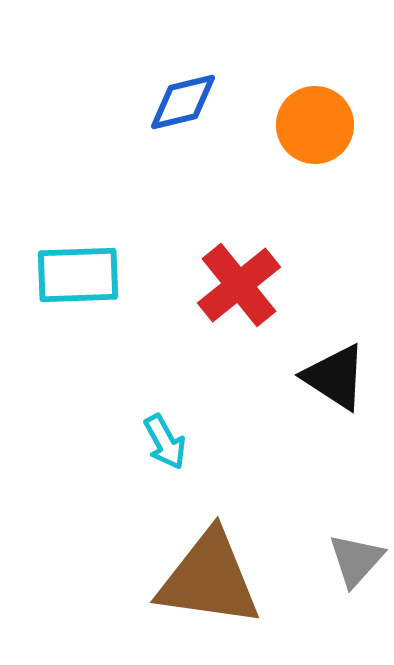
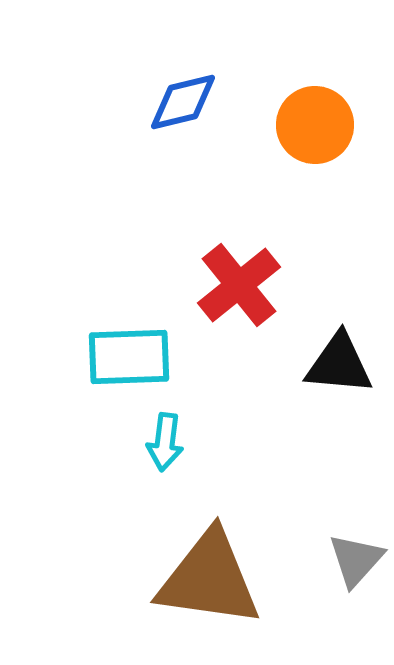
cyan rectangle: moved 51 px right, 82 px down
black triangle: moved 4 px right, 13 px up; rotated 28 degrees counterclockwise
cyan arrow: rotated 36 degrees clockwise
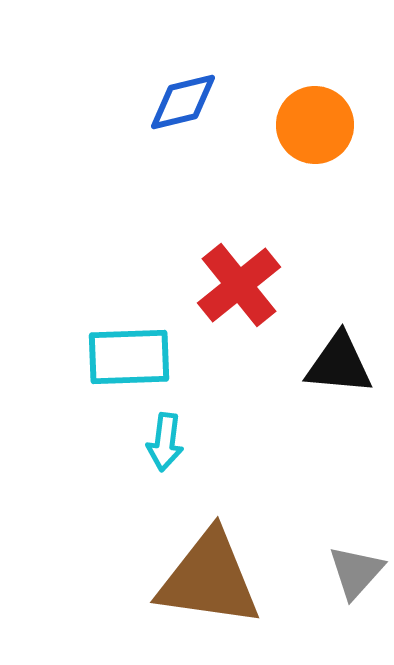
gray triangle: moved 12 px down
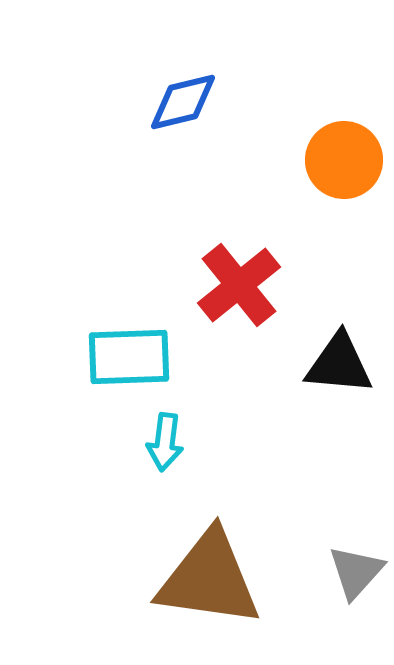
orange circle: moved 29 px right, 35 px down
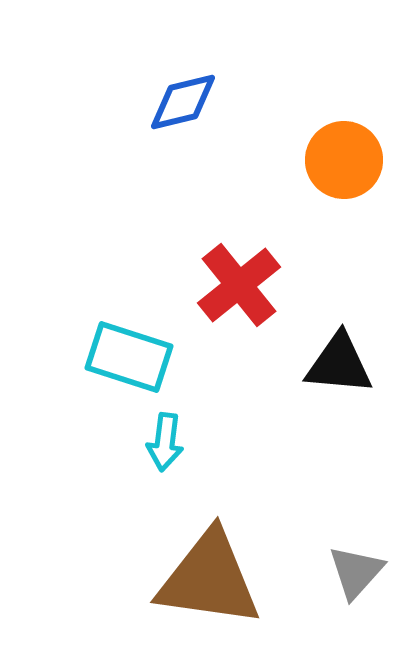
cyan rectangle: rotated 20 degrees clockwise
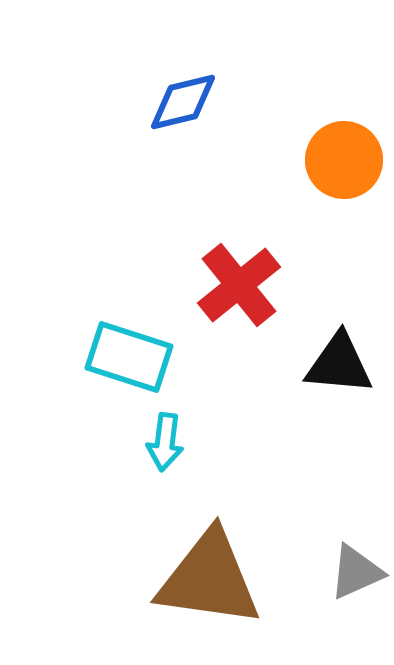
gray triangle: rotated 24 degrees clockwise
